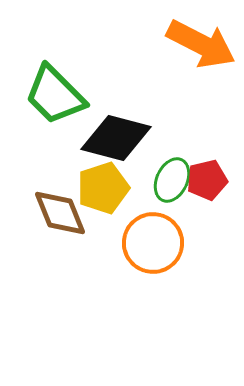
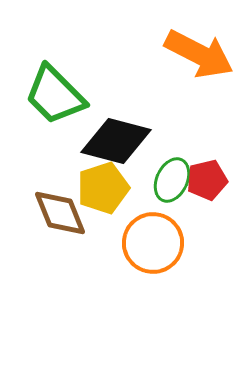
orange arrow: moved 2 px left, 10 px down
black diamond: moved 3 px down
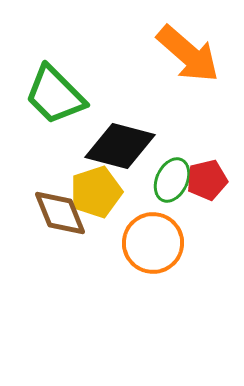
orange arrow: moved 11 px left; rotated 14 degrees clockwise
black diamond: moved 4 px right, 5 px down
yellow pentagon: moved 7 px left, 4 px down
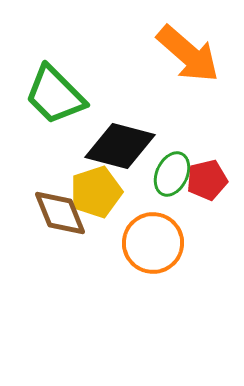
green ellipse: moved 6 px up
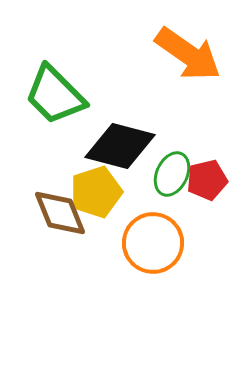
orange arrow: rotated 6 degrees counterclockwise
